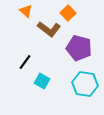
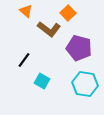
black line: moved 1 px left, 2 px up
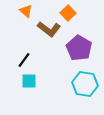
purple pentagon: rotated 15 degrees clockwise
cyan square: moved 13 px left; rotated 28 degrees counterclockwise
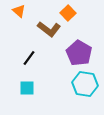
orange triangle: moved 7 px left
purple pentagon: moved 5 px down
black line: moved 5 px right, 2 px up
cyan square: moved 2 px left, 7 px down
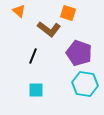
orange square: rotated 28 degrees counterclockwise
purple pentagon: rotated 10 degrees counterclockwise
black line: moved 4 px right, 2 px up; rotated 14 degrees counterclockwise
cyan square: moved 9 px right, 2 px down
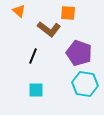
orange square: rotated 14 degrees counterclockwise
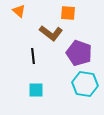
brown L-shape: moved 2 px right, 4 px down
black line: rotated 28 degrees counterclockwise
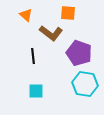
orange triangle: moved 7 px right, 4 px down
cyan square: moved 1 px down
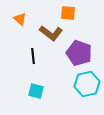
orange triangle: moved 6 px left, 4 px down
cyan hexagon: moved 2 px right; rotated 20 degrees counterclockwise
cyan square: rotated 14 degrees clockwise
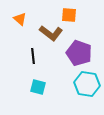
orange square: moved 1 px right, 2 px down
cyan hexagon: rotated 20 degrees clockwise
cyan square: moved 2 px right, 4 px up
